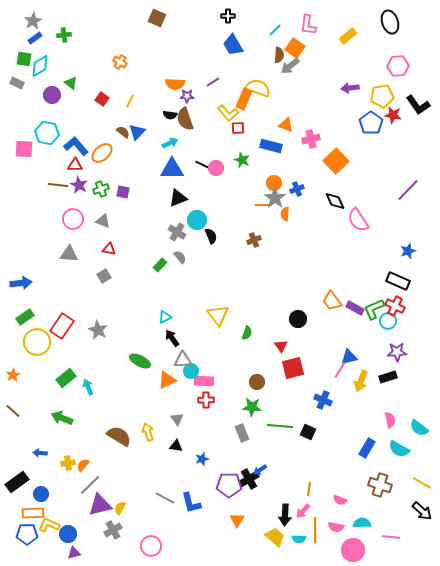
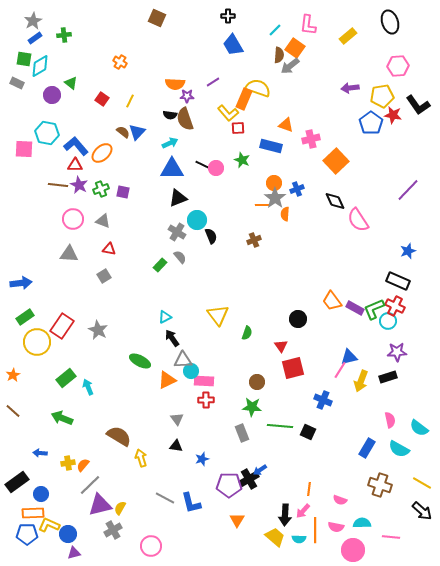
yellow arrow at (148, 432): moved 7 px left, 26 px down
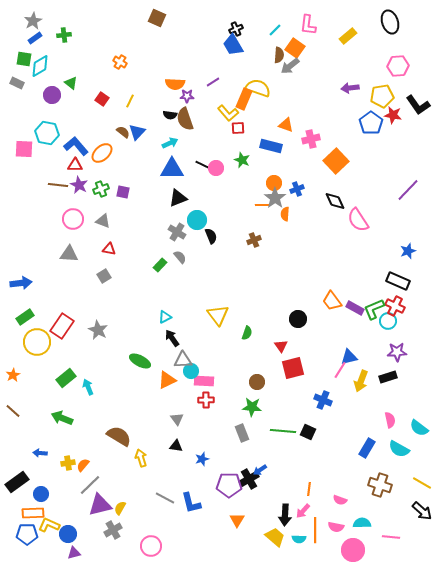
black cross at (228, 16): moved 8 px right, 13 px down; rotated 24 degrees counterclockwise
green line at (280, 426): moved 3 px right, 5 px down
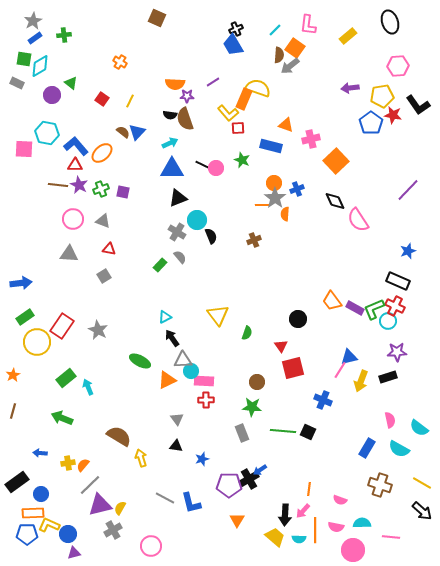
brown line at (13, 411): rotated 63 degrees clockwise
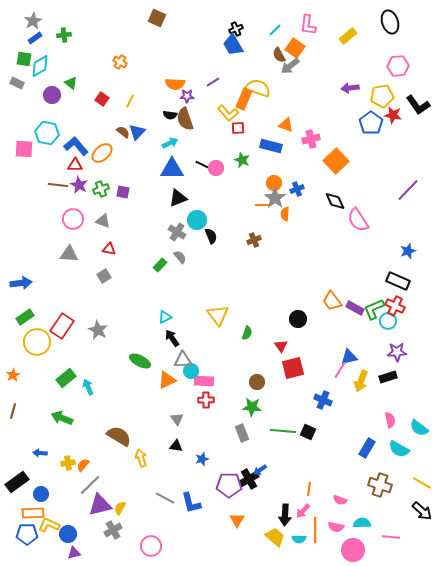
brown semicircle at (279, 55): rotated 147 degrees clockwise
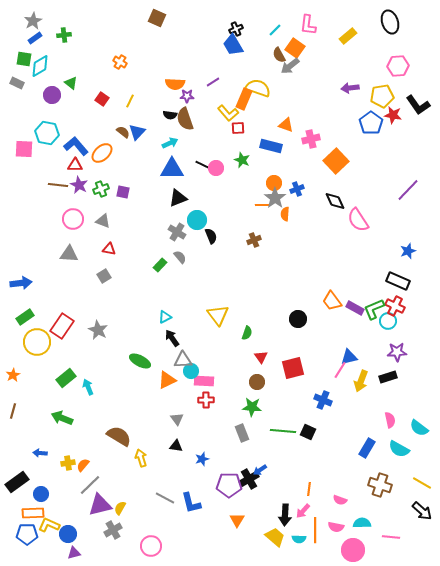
red triangle at (281, 346): moved 20 px left, 11 px down
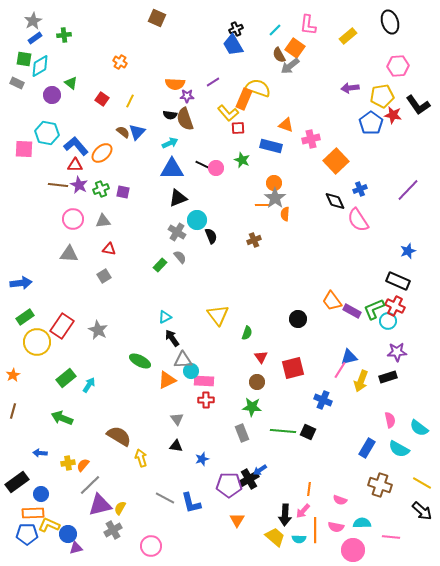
blue cross at (297, 189): moved 63 px right
gray triangle at (103, 221): rotated 28 degrees counterclockwise
purple rectangle at (355, 308): moved 3 px left, 3 px down
cyan arrow at (88, 387): moved 1 px right, 2 px up; rotated 56 degrees clockwise
purple triangle at (74, 553): moved 2 px right, 5 px up
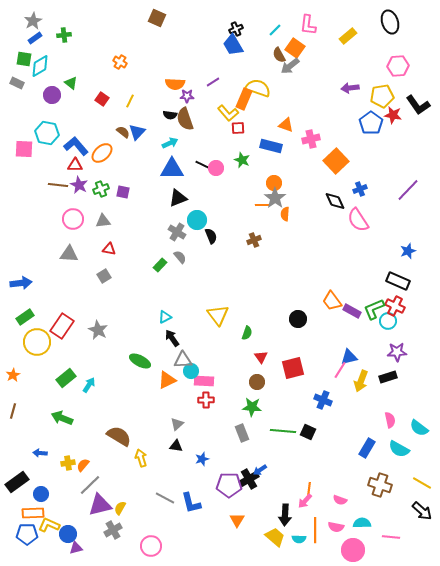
gray triangle at (177, 419): moved 5 px down; rotated 24 degrees clockwise
pink arrow at (303, 511): moved 2 px right, 10 px up
